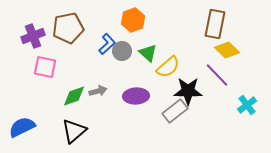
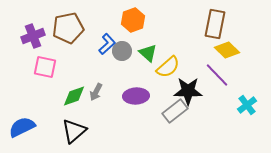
gray arrow: moved 2 px left, 1 px down; rotated 132 degrees clockwise
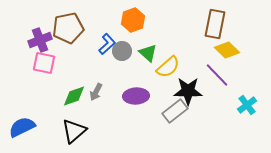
purple cross: moved 7 px right, 4 px down
pink square: moved 1 px left, 4 px up
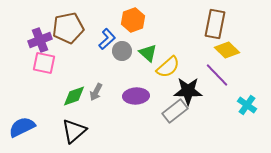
blue L-shape: moved 5 px up
cyan cross: rotated 18 degrees counterclockwise
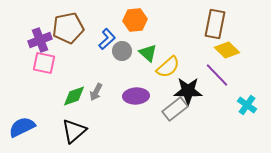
orange hexagon: moved 2 px right; rotated 15 degrees clockwise
gray rectangle: moved 2 px up
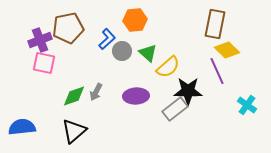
purple line: moved 4 px up; rotated 20 degrees clockwise
blue semicircle: rotated 20 degrees clockwise
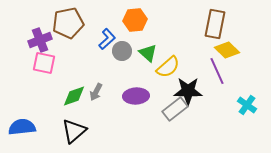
brown pentagon: moved 5 px up
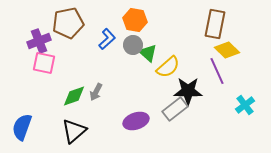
orange hexagon: rotated 15 degrees clockwise
purple cross: moved 1 px left, 1 px down
gray circle: moved 11 px right, 6 px up
purple ellipse: moved 25 px down; rotated 15 degrees counterclockwise
cyan cross: moved 2 px left; rotated 18 degrees clockwise
blue semicircle: rotated 64 degrees counterclockwise
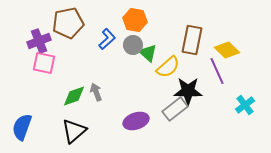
brown rectangle: moved 23 px left, 16 px down
gray arrow: rotated 132 degrees clockwise
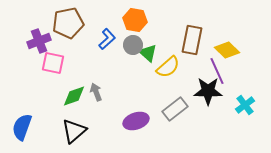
pink square: moved 9 px right
black star: moved 20 px right
